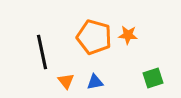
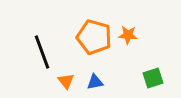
black line: rotated 8 degrees counterclockwise
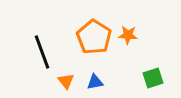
orange pentagon: rotated 16 degrees clockwise
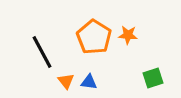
black line: rotated 8 degrees counterclockwise
blue triangle: moved 6 px left; rotated 18 degrees clockwise
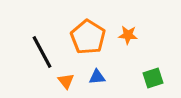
orange pentagon: moved 6 px left
blue triangle: moved 8 px right, 5 px up; rotated 12 degrees counterclockwise
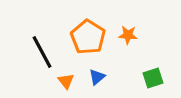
blue triangle: rotated 36 degrees counterclockwise
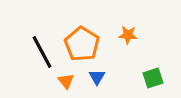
orange pentagon: moved 6 px left, 7 px down
blue triangle: rotated 18 degrees counterclockwise
